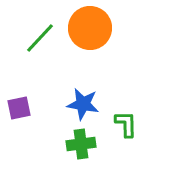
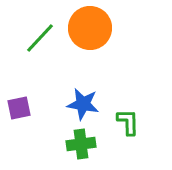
green L-shape: moved 2 px right, 2 px up
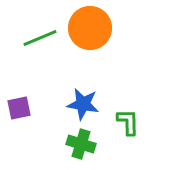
green line: rotated 24 degrees clockwise
green cross: rotated 24 degrees clockwise
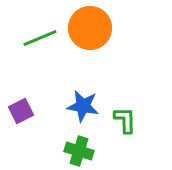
blue star: moved 2 px down
purple square: moved 2 px right, 3 px down; rotated 15 degrees counterclockwise
green L-shape: moved 3 px left, 2 px up
green cross: moved 2 px left, 7 px down
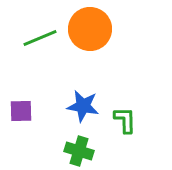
orange circle: moved 1 px down
purple square: rotated 25 degrees clockwise
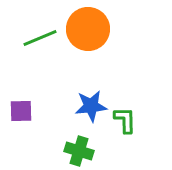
orange circle: moved 2 px left
blue star: moved 8 px right; rotated 16 degrees counterclockwise
